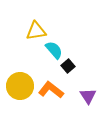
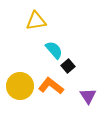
yellow triangle: moved 10 px up
orange L-shape: moved 4 px up
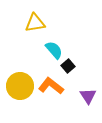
yellow triangle: moved 1 px left, 2 px down
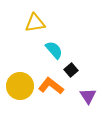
black square: moved 3 px right, 4 px down
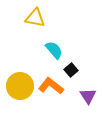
yellow triangle: moved 5 px up; rotated 20 degrees clockwise
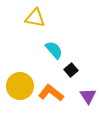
orange L-shape: moved 7 px down
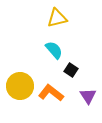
yellow triangle: moved 22 px right; rotated 25 degrees counterclockwise
black square: rotated 16 degrees counterclockwise
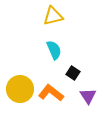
yellow triangle: moved 4 px left, 2 px up
cyan semicircle: rotated 18 degrees clockwise
black square: moved 2 px right, 3 px down
yellow circle: moved 3 px down
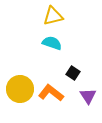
cyan semicircle: moved 2 px left, 7 px up; rotated 48 degrees counterclockwise
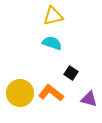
black square: moved 2 px left
yellow circle: moved 4 px down
purple triangle: moved 1 px right, 3 px down; rotated 42 degrees counterclockwise
